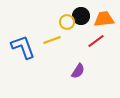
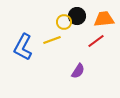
black circle: moved 4 px left
yellow circle: moved 3 px left
blue L-shape: rotated 132 degrees counterclockwise
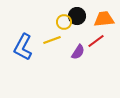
purple semicircle: moved 19 px up
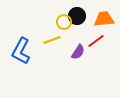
blue L-shape: moved 2 px left, 4 px down
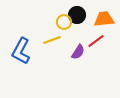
black circle: moved 1 px up
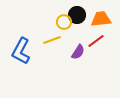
orange trapezoid: moved 3 px left
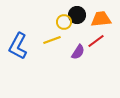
blue L-shape: moved 3 px left, 5 px up
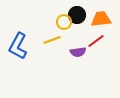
purple semicircle: rotated 49 degrees clockwise
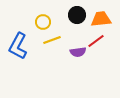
yellow circle: moved 21 px left
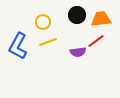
yellow line: moved 4 px left, 2 px down
